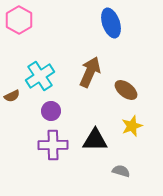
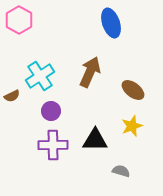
brown ellipse: moved 7 px right
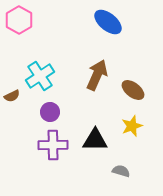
blue ellipse: moved 3 px left, 1 px up; rotated 32 degrees counterclockwise
brown arrow: moved 7 px right, 3 px down
purple circle: moved 1 px left, 1 px down
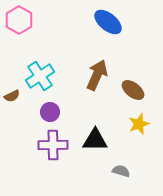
yellow star: moved 7 px right, 2 px up
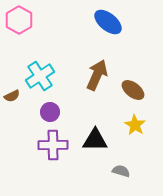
yellow star: moved 4 px left, 1 px down; rotated 20 degrees counterclockwise
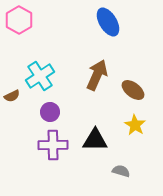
blue ellipse: rotated 20 degrees clockwise
